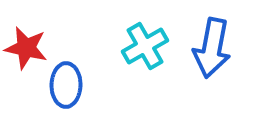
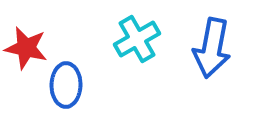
cyan cross: moved 8 px left, 7 px up
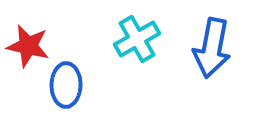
red star: moved 2 px right, 2 px up
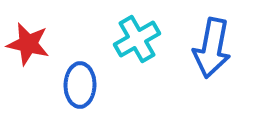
red star: moved 2 px up
blue ellipse: moved 14 px right
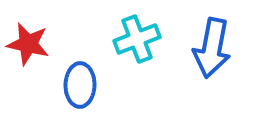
cyan cross: rotated 9 degrees clockwise
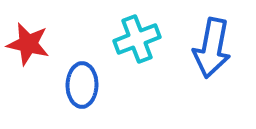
blue ellipse: moved 2 px right
